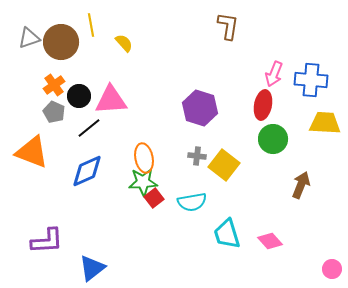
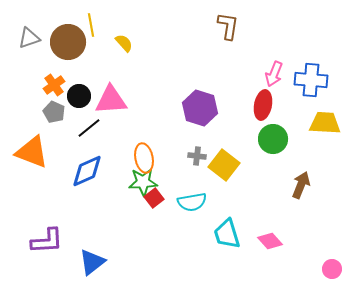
brown circle: moved 7 px right
blue triangle: moved 6 px up
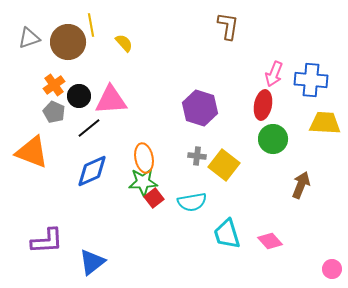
blue diamond: moved 5 px right
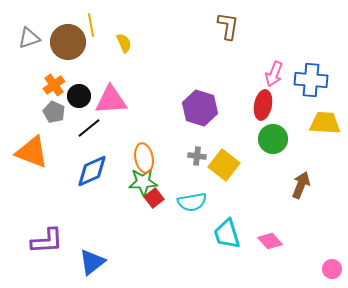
yellow semicircle: rotated 18 degrees clockwise
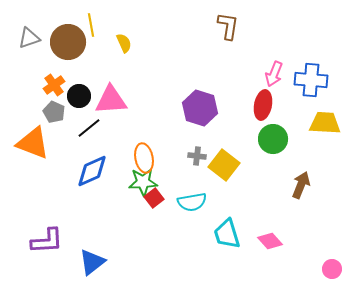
orange triangle: moved 1 px right, 9 px up
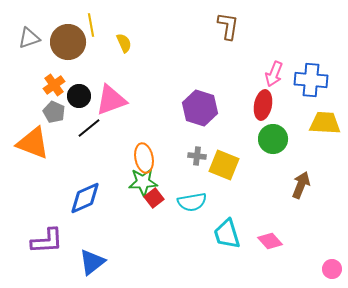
pink triangle: rotated 16 degrees counterclockwise
yellow square: rotated 16 degrees counterclockwise
blue diamond: moved 7 px left, 27 px down
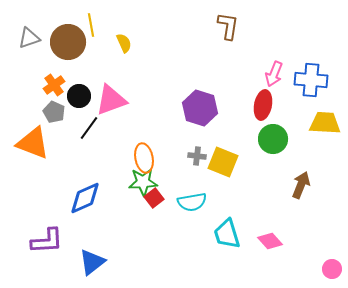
black line: rotated 15 degrees counterclockwise
yellow square: moved 1 px left, 3 px up
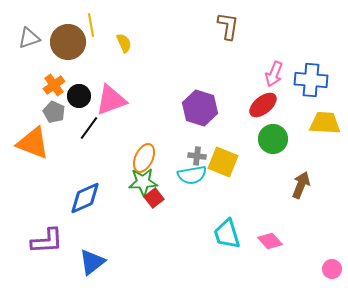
red ellipse: rotated 40 degrees clockwise
orange ellipse: rotated 36 degrees clockwise
cyan semicircle: moved 27 px up
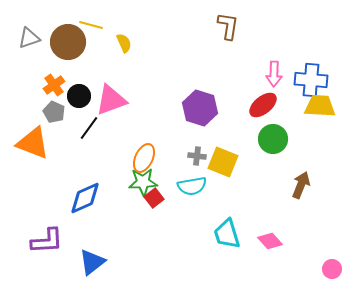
yellow line: rotated 65 degrees counterclockwise
pink arrow: rotated 20 degrees counterclockwise
yellow trapezoid: moved 5 px left, 17 px up
cyan semicircle: moved 11 px down
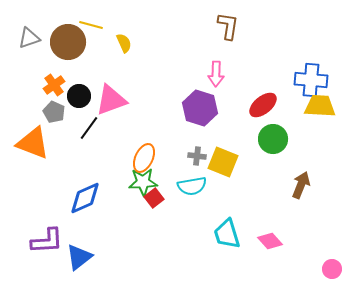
pink arrow: moved 58 px left
blue triangle: moved 13 px left, 5 px up
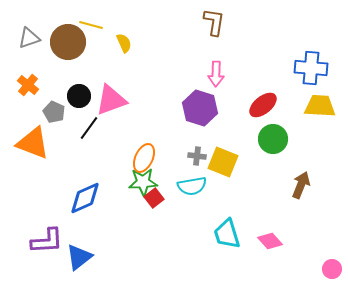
brown L-shape: moved 14 px left, 4 px up
blue cross: moved 12 px up
orange cross: moved 26 px left; rotated 15 degrees counterclockwise
